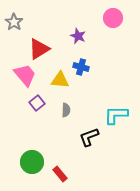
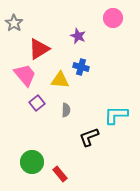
gray star: moved 1 px down
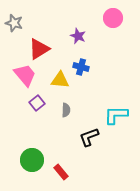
gray star: rotated 18 degrees counterclockwise
green circle: moved 2 px up
red rectangle: moved 1 px right, 2 px up
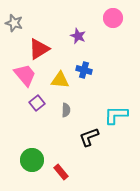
blue cross: moved 3 px right, 3 px down
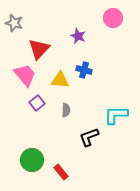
red triangle: rotated 15 degrees counterclockwise
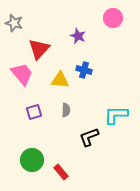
pink trapezoid: moved 3 px left, 1 px up
purple square: moved 3 px left, 9 px down; rotated 21 degrees clockwise
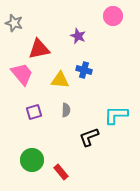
pink circle: moved 2 px up
red triangle: rotated 35 degrees clockwise
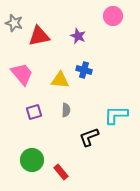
red triangle: moved 13 px up
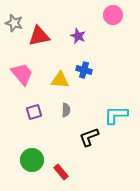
pink circle: moved 1 px up
